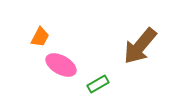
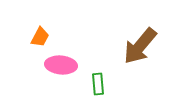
pink ellipse: rotated 24 degrees counterclockwise
green rectangle: rotated 65 degrees counterclockwise
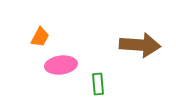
brown arrow: moved 1 px up; rotated 126 degrees counterclockwise
pink ellipse: rotated 12 degrees counterclockwise
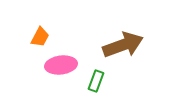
brown arrow: moved 17 px left; rotated 24 degrees counterclockwise
green rectangle: moved 2 px left, 3 px up; rotated 25 degrees clockwise
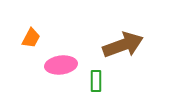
orange trapezoid: moved 9 px left, 1 px down
green rectangle: rotated 20 degrees counterclockwise
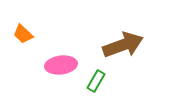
orange trapezoid: moved 8 px left, 4 px up; rotated 105 degrees clockwise
green rectangle: rotated 30 degrees clockwise
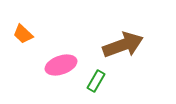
pink ellipse: rotated 12 degrees counterclockwise
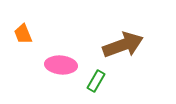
orange trapezoid: rotated 25 degrees clockwise
pink ellipse: rotated 24 degrees clockwise
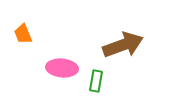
pink ellipse: moved 1 px right, 3 px down
green rectangle: rotated 20 degrees counterclockwise
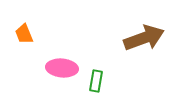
orange trapezoid: moved 1 px right
brown arrow: moved 21 px right, 7 px up
